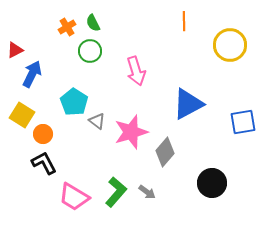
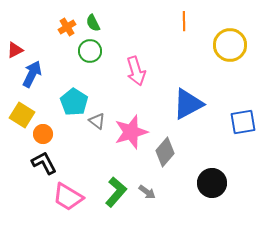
pink trapezoid: moved 6 px left
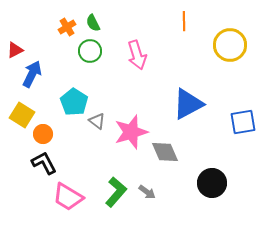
pink arrow: moved 1 px right, 16 px up
gray diamond: rotated 64 degrees counterclockwise
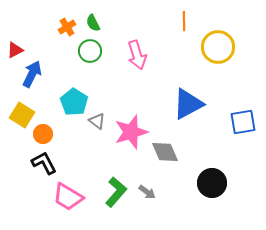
yellow circle: moved 12 px left, 2 px down
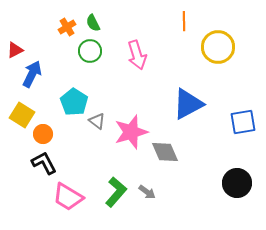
black circle: moved 25 px right
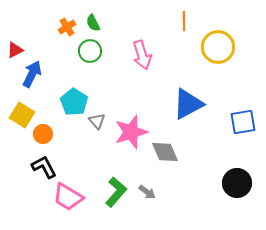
pink arrow: moved 5 px right
gray triangle: rotated 12 degrees clockwise
black L-shape: moved 4 px down
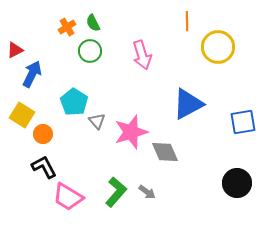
orange line: moved 3 px right
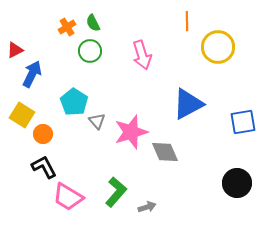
gray arrow: moved 15 px down; rotated 54 degrees counterclockwise
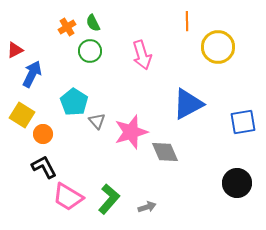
green L-shape: moved 7 px left, 7 px down
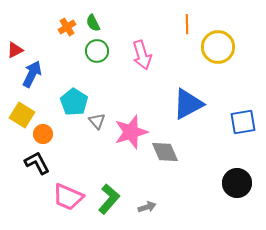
orange line: moved 3 px down
green circle: moved 7 px right
black L-shape: moved 7 px left, 4 px up
pink trapezoid: rotated 8 degrees counterclockwise
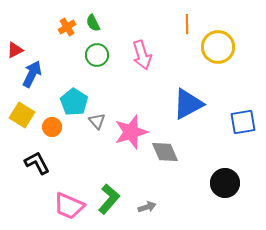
green circle: moved 4 px down
orange circle: moved 9 px right, 7 px up
black circle: moved 12 px left
pink trapezoid: moved 1 px right, 9 px down
